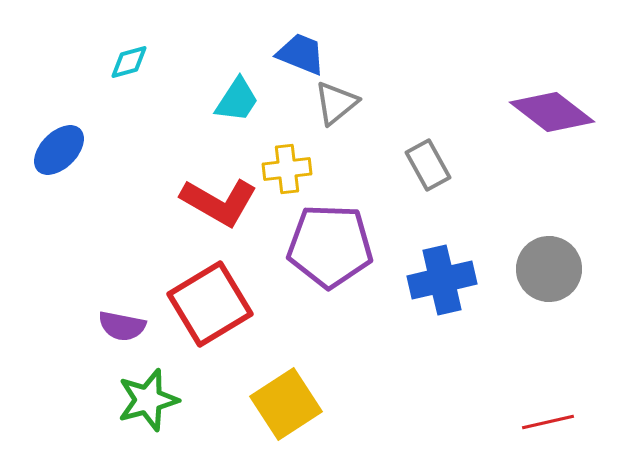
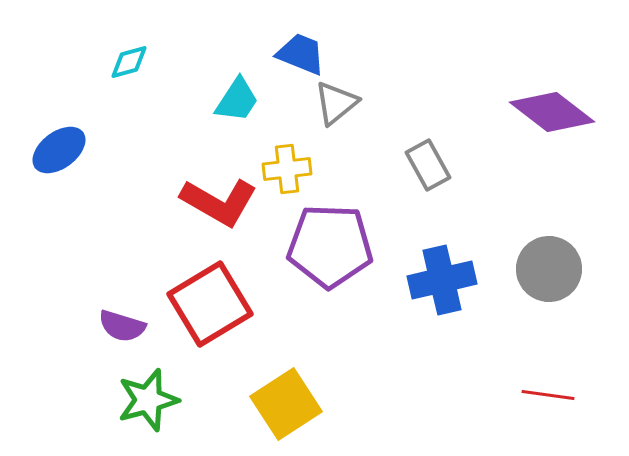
blue ellipse: rotated 8 degrees clockwise
purple semicircle: rotated 6 degrees clockwise
red line: moved 27 px up; rotated 21 degrees clockwise
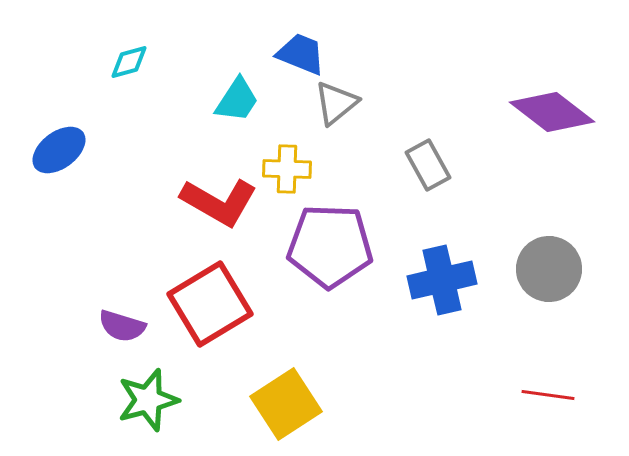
yellow cross: rotated 9 degrees clockwise
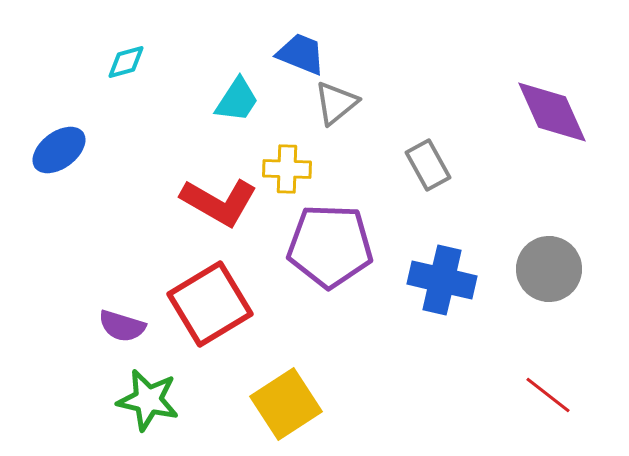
cyan diamond: moved 3 px left
purple diamond: rotated 28 degrees clockwise
blue cross: rotated 26 degrees clockwise
red line: rotated 30 degrees clockwise
green star: rotated 28 degrees clockwise
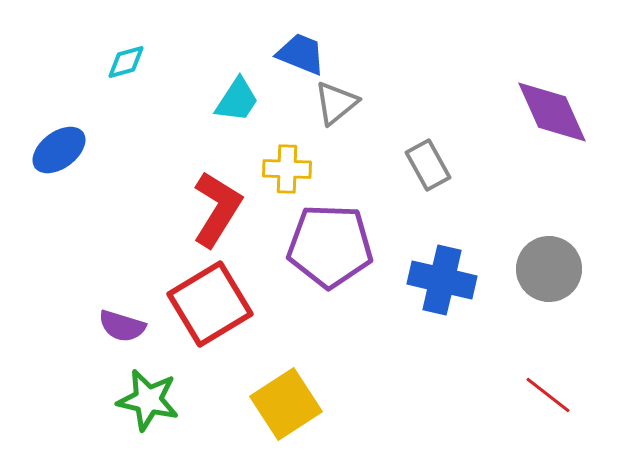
red L-shape: moved 2 px left, 7 px down; rotated 88 degrees counterclockwise
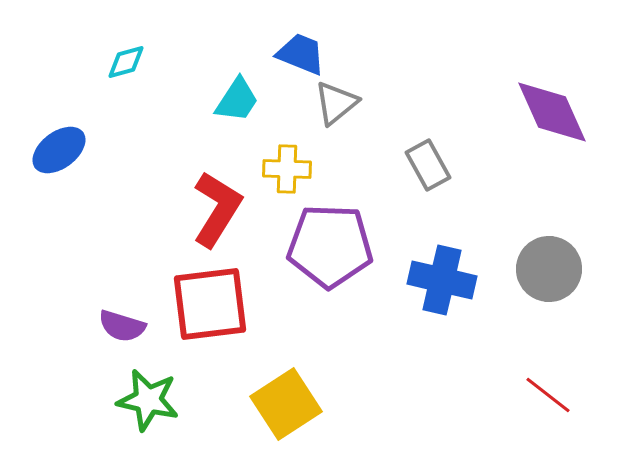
red square: rotated 24 degrees clockwise
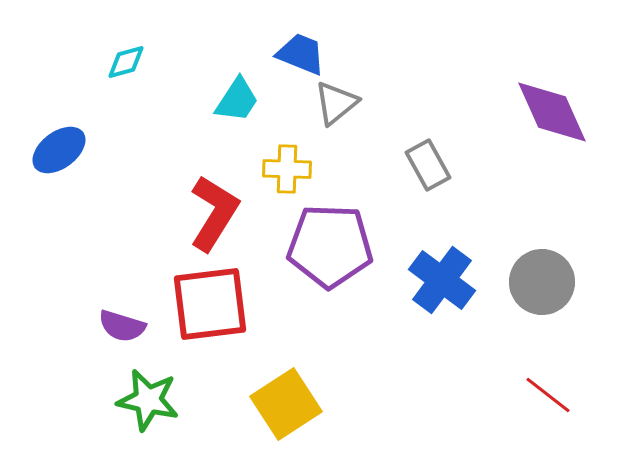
red L-shape: moved 3 px left, 4 px down
gray circle: moved 7 px left, 13 px down
blue cross: rotated 24 degrees clockwise
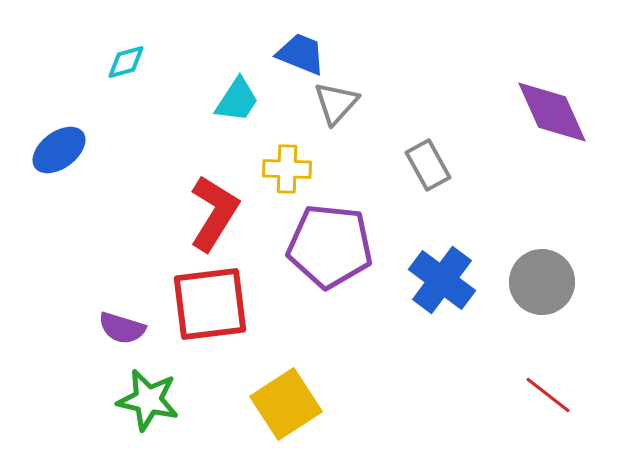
gray triangle: rotated 9 degrees counterclockwise
purple pentagon: rotated 4 degrees clockwise
purple semicircle: moved 2 px down
